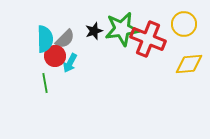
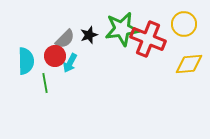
black star: moved 5 px left, 4 px down
cyan semicircle: moved 19 px left, 22 px down
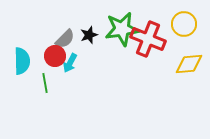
cyan semicircle: moved 4 px left
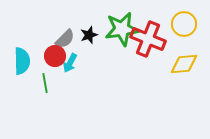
yellow diamond: moved 5 px left
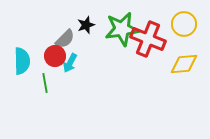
black star: moved 3 px left, 10 px up
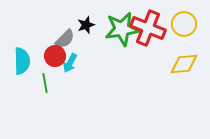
red cross: moved 11 px up
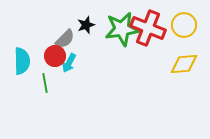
yellow circle: moved 1 px down
cyan arrow: moved 1 px left
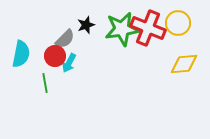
yellow circle: moved 6 px left, 2 px up
cyan semicircle: moved 1 px left, 7 px up; rotated 12 degrees clockwise
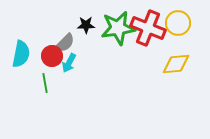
black star: rotated 18 degrees clockwise
green star: moved 4 px left, 1 px up
gray semicircle: moved 4 px down
red circle: moved 3 px left
yellow diamond: moved 8 px left
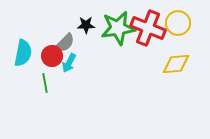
cyan semicircle: moved 2 px right, 1 px up
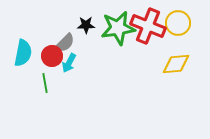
red cross: moved 2 px up
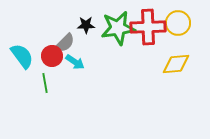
red cross: moved 1 px down; rotated 24 degrees counterclockwise
cyan semicircle: moved 1 px left, 3 px down; rotated 48 degrees counterclockwise
cyan arrow: moved 6 px right, 1 px up; rotated 84 degrees counterclockwise
